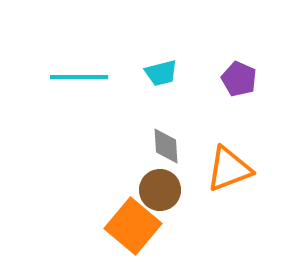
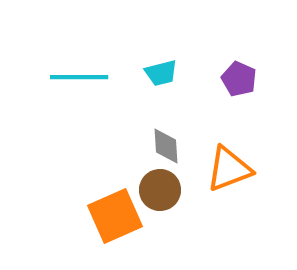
orange square: moved 18 px left, 10 px up; rotated 26 degrees clockwise
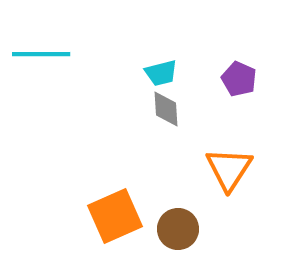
cyan line: moved 38 px left, 23 px up
gray diamond: moved 37 px up
orange triangle: rotated 36 degrees counterclockwise
brown circle: moved 18 px right, 39 px down
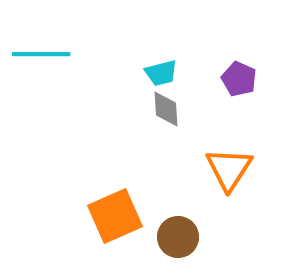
brown circle: moved 8 px down
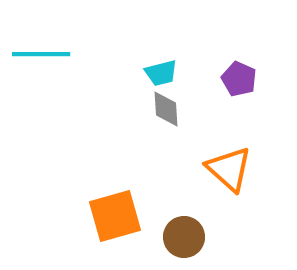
orange triangle: rotated 21 degrees counterclockwise
orange square: rotated 8 degrees clockwise
brown circle: moved 6 px right
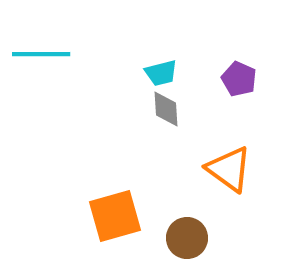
orange triangle: rotated 6 degrees counterclockwise
brown circle: moved 3 px right, 1 px down
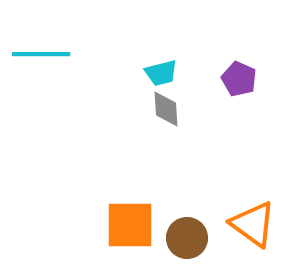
orange triangle: moved 24 px right, 55 px down
orange square: moved 15 px right, 9 px down; rotated 16 degrees clockwise
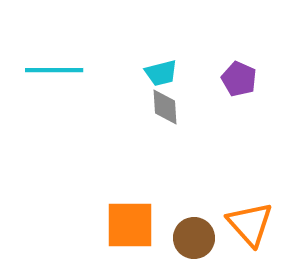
cyan line: moved 13 px right, 16 px down
gray diamond: moved 1 px left, 2 px up
orange triangle: moved 3 px left; rotated 12 degrees clockwise
brown circle: moved 7 px right
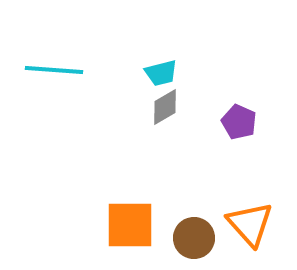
cyan line: rotated 4 degrees clockwise
purple pentagon: moved 43 px down
gray diamond: rotated 63 degrees clockwise
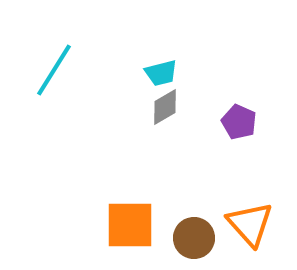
cyan line: rotated 62 degrees counterclockwise
